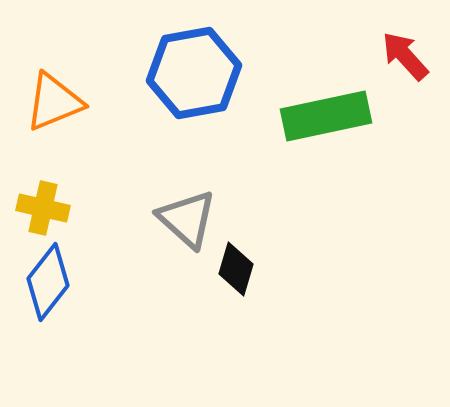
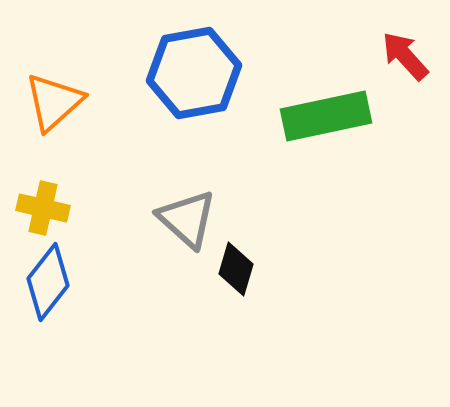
orange triangle: rotated 20 degrees counterclockwise
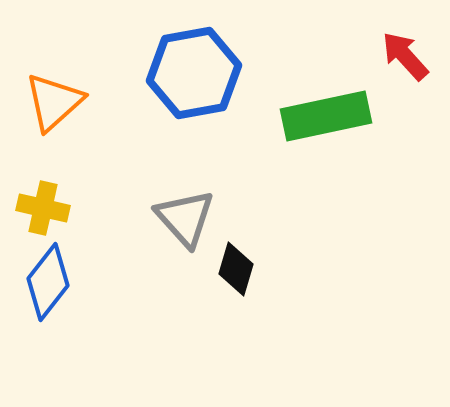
gray triangle: moved 2 px left, 1 px up; rotated 6 degrees clockwise
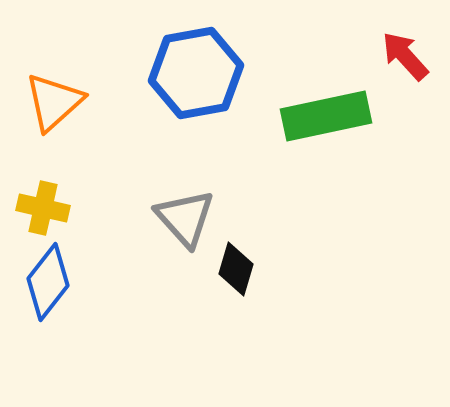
blue hexagon: moved 2 px right
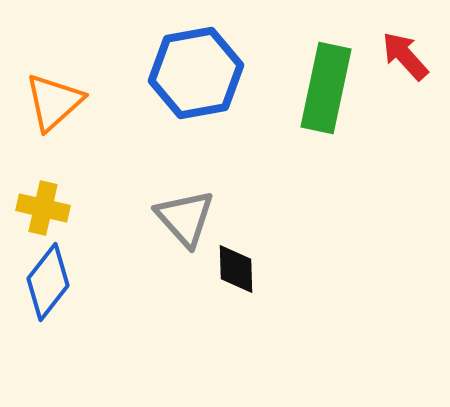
green rectangle: moved 28 px up; rotated 66 degrees counterclockwise
black diamond: rotated 18 degrees counterclockwise
